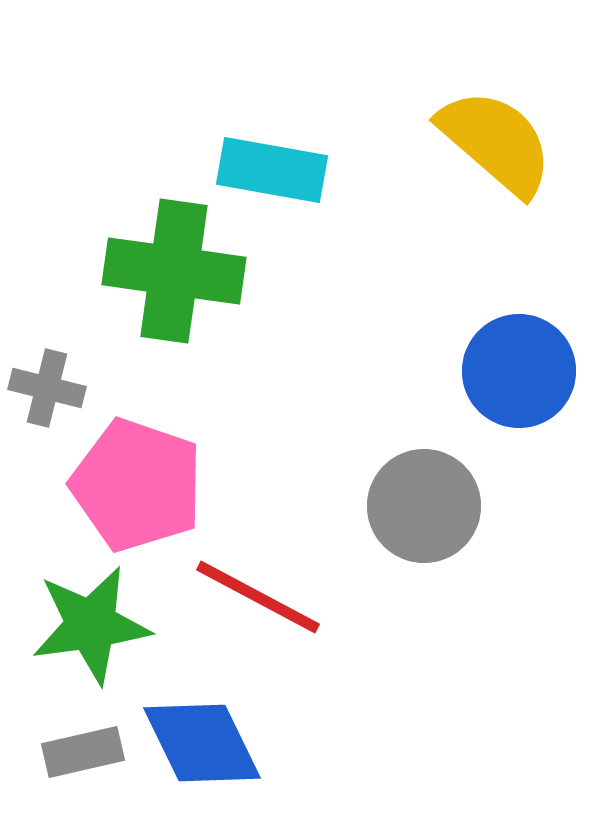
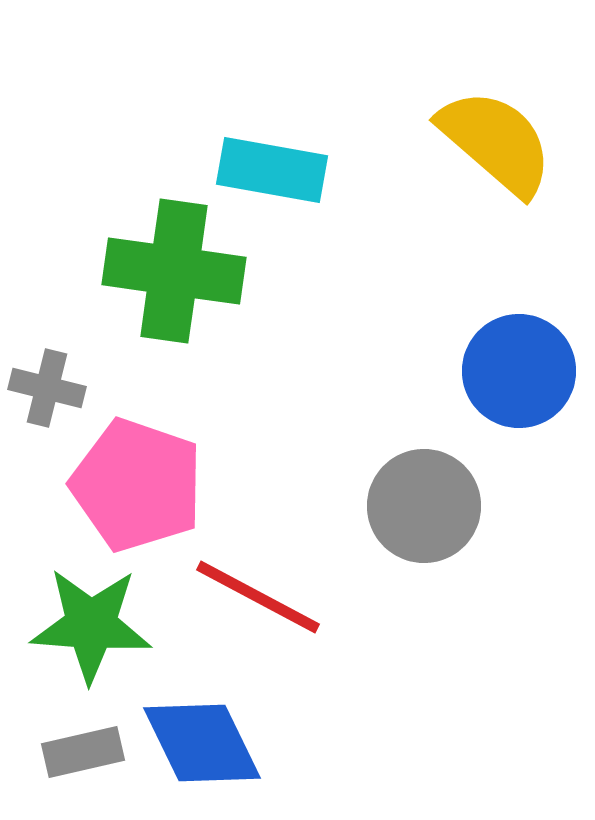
green star: rotated 12 degrees clockwise
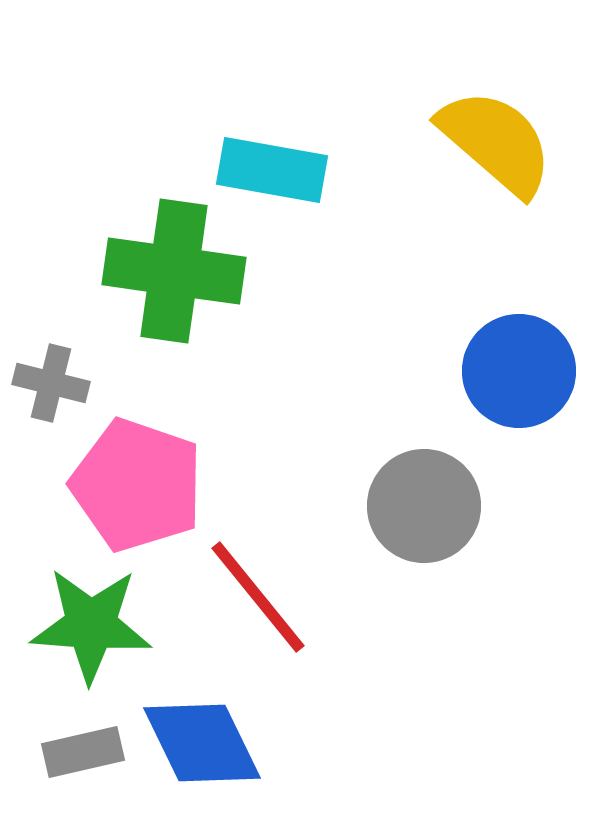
gray cross: moved 4 px right, 5 px up
red line: rotated 23 degrees clockwise
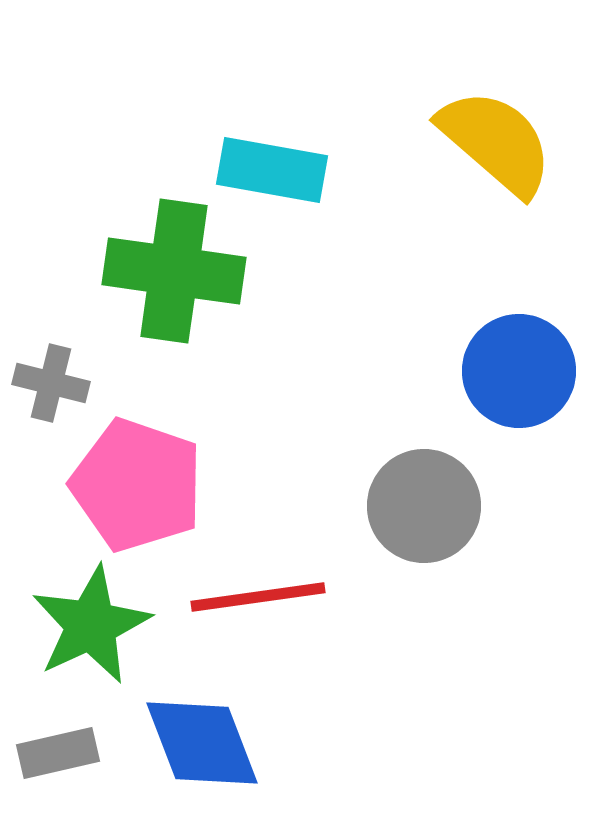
red line: rotated 59 degrees counterclockwise
green star: rotated 29 degrees counterclockwise
blue diamond: rotated 5 degrees clockwise
gray rectangle: moved 25 px left, 1 px down
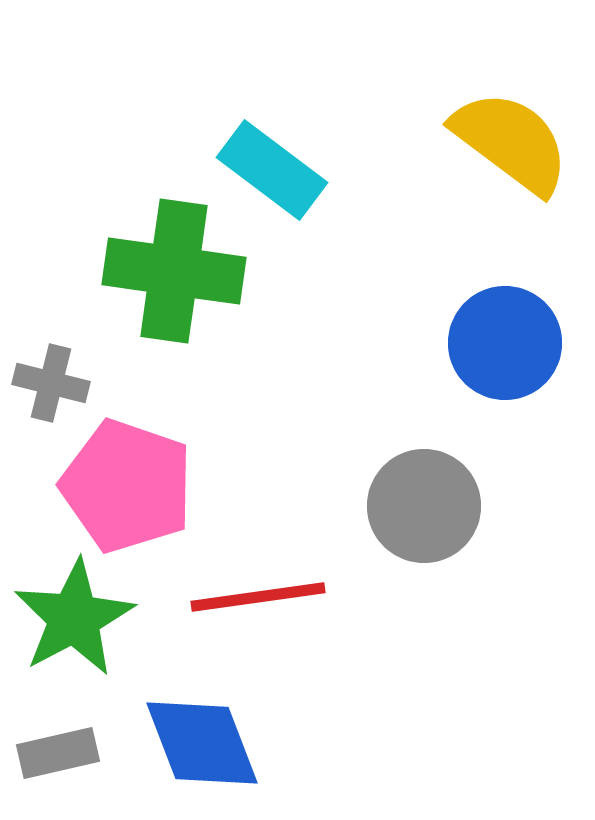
yellow semicircle: moved 15 px right; rotated 4 degrees counterclockwise
cyan rectangle: rotated 27 degrees clockwise
blue circle: moved 14 px left, 28 px up
pink pentagon: moved 10 px left, 1 px down
green star: moved 17 px left, 7 px up; rotated 3 degrees counterclockwise
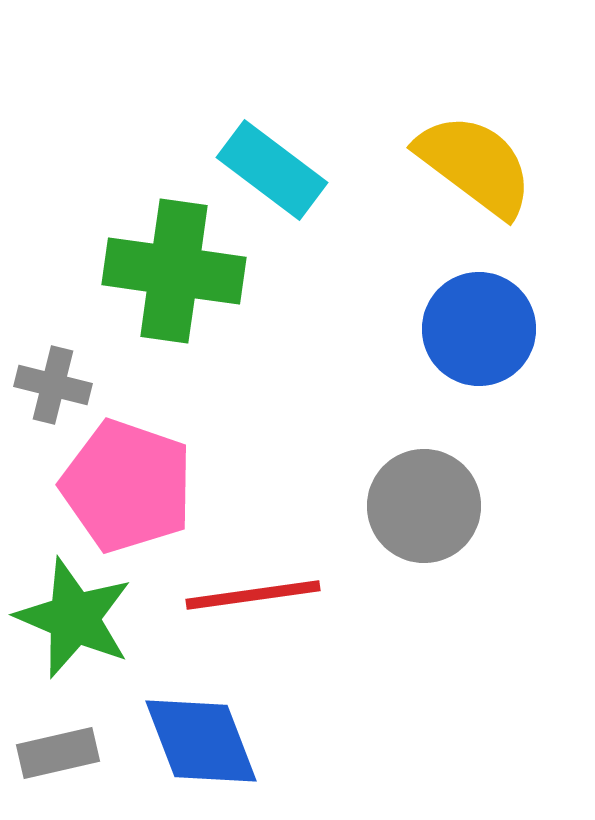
yellow semicircle: moved 36 px left, 23 px down
blue circle: moved 26 px left, 14 px up
gray cross: moved 2 px right, 2 px down
red line: moved 5 px left, 2 px up
green star: rotated 21 degrees counterclockwise
blue diamond: moved 1 px left, 2 px up
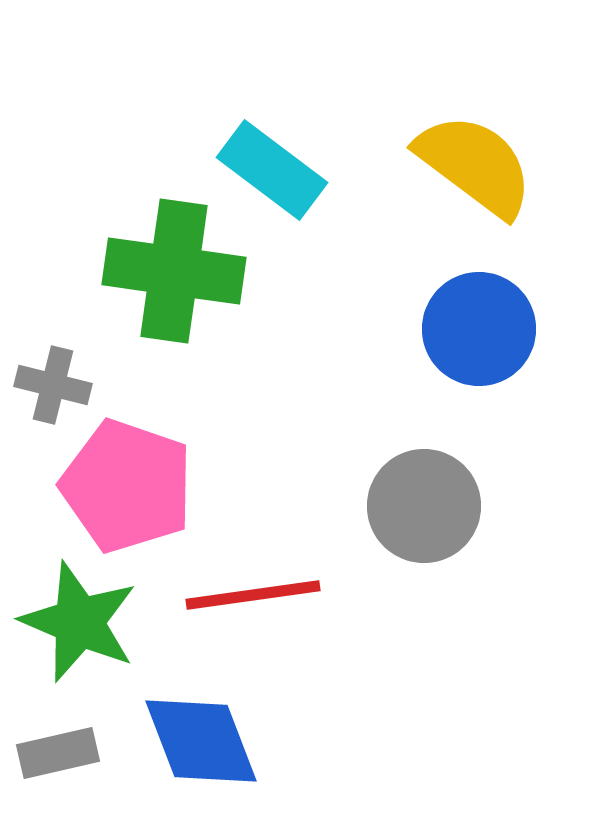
green star: moved 5 px right, 4 px down
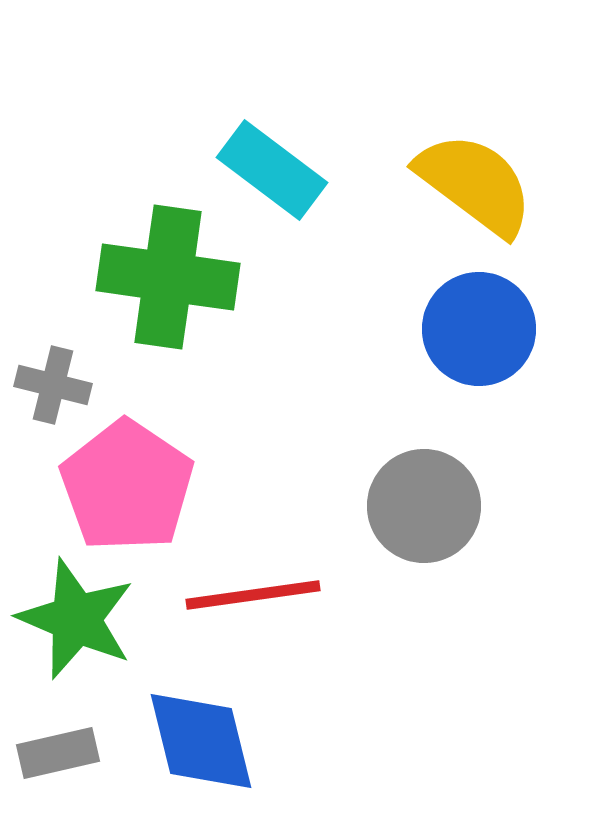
yellow semicircle: moved 19 px down
green cross: moved 6 px left, 6 px down
pink pentagon: rotated 15 degrees clockwise
green star: moved 3 px left, 3 px up
blue diamond: rotated 7 degrees clockwise
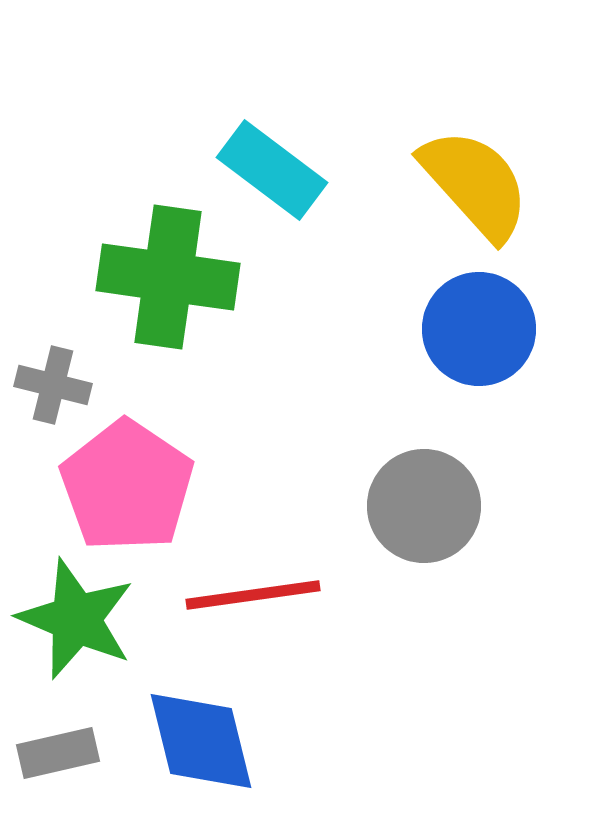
yellow semicircle: rotated 11 degrees clockwise
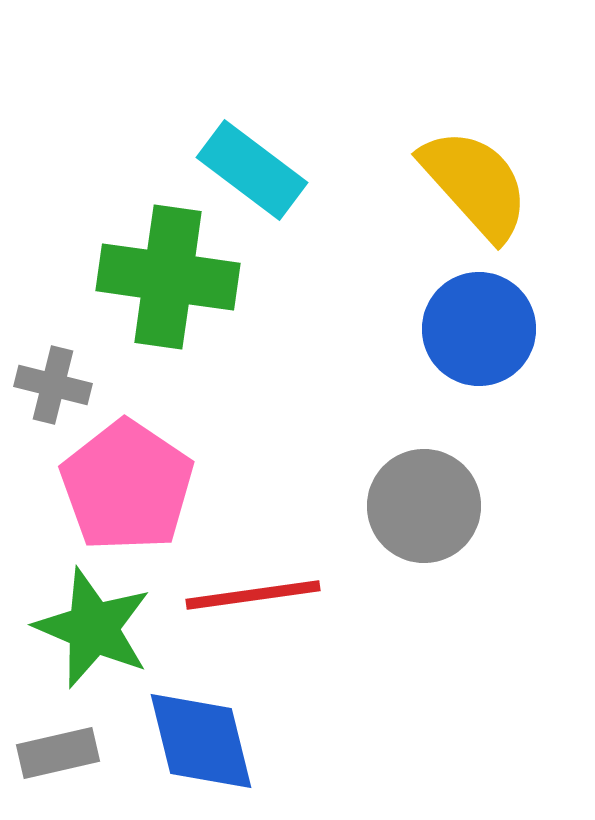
cyan rectangle: moved 20 px left
green star: moved 17 px right, 9 px down
